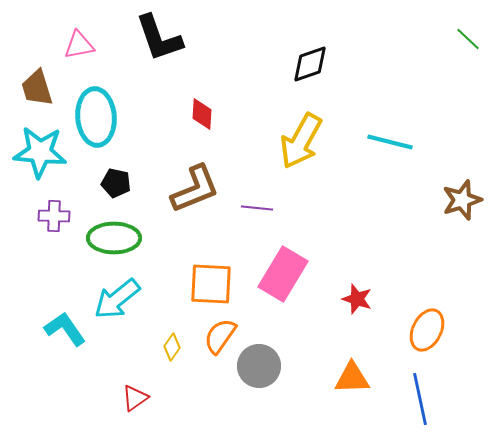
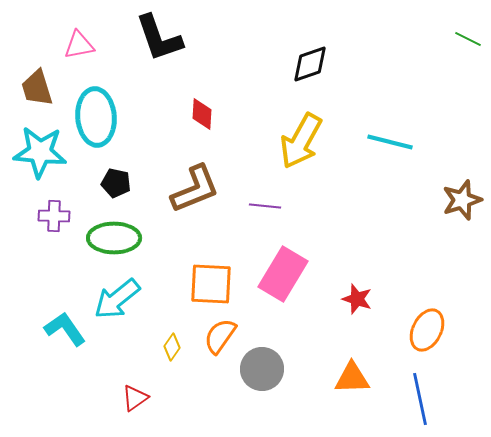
green line: rotated 16 degrees counterclockwise
purple line: moved 8 px right, 2 px up
gray circle: moved 3 px right, 3 px down
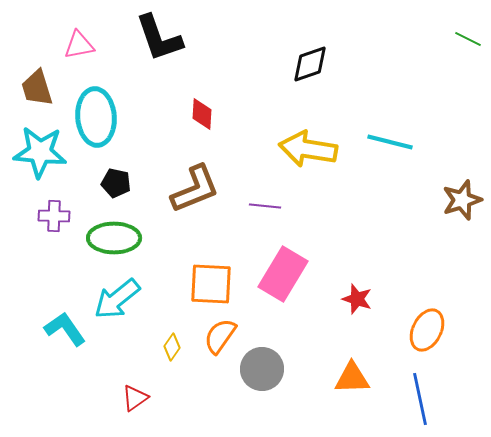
yellow arrow: moved 7 px right, 8 px down; rotated 70 degrees clockwise
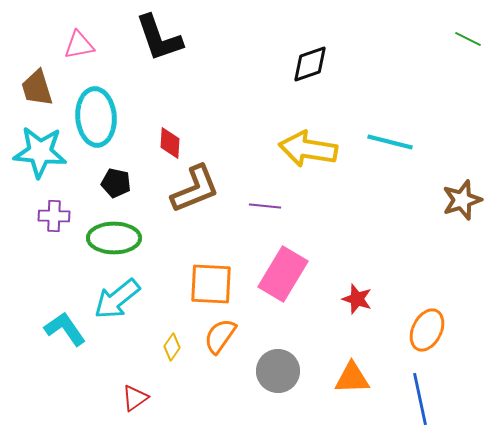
red diamond: moved 32 px left, 29 px down
gray circle: moved 16 px right, 2 px down
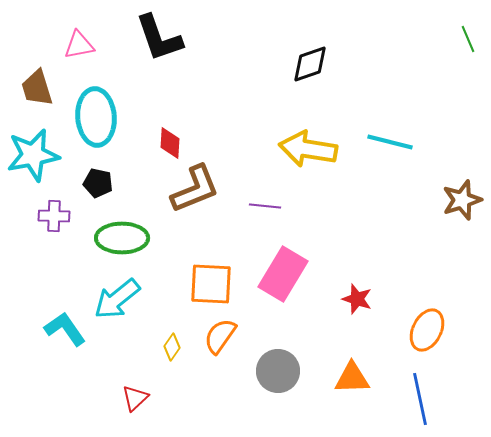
green line: rotated 40 degrees clockwise
cyan star: moved 7 px left, 3 px down; rotated 16 degrees counterclockwise
black pentagon: moved 18 px left
green ellipse: moved 8 px right
red triangle: rotated 8 degrees counterclockwise
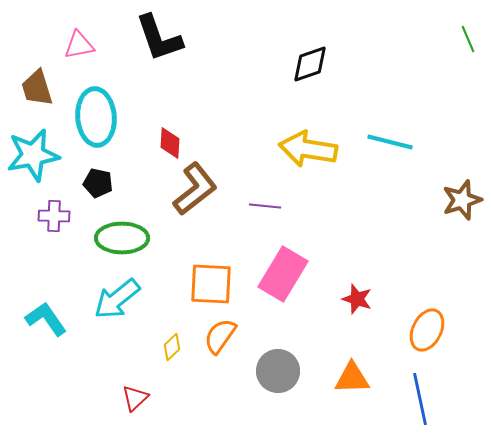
brown L-shape: rotated 16 degrees counterclockwise
cyan L-shape: moved 19 px left, 10 px up
yellow diamond: rotated 12 degrees clockwise
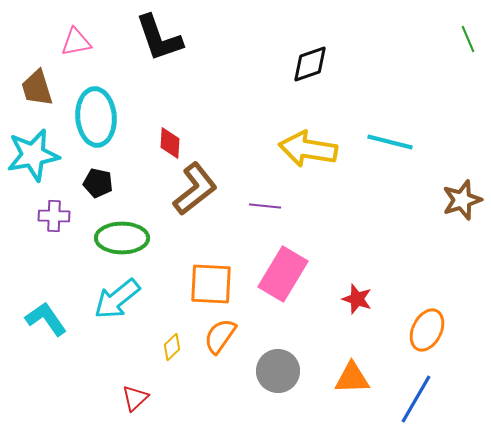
pink triangle: moved 3 px left, 3 px up
blue line: moved 4 px left; rotated 42 degrees clockwise
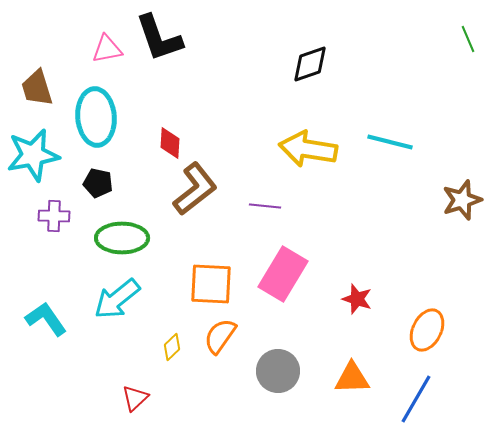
pink triangle: moved 31 px right, 7 px down
